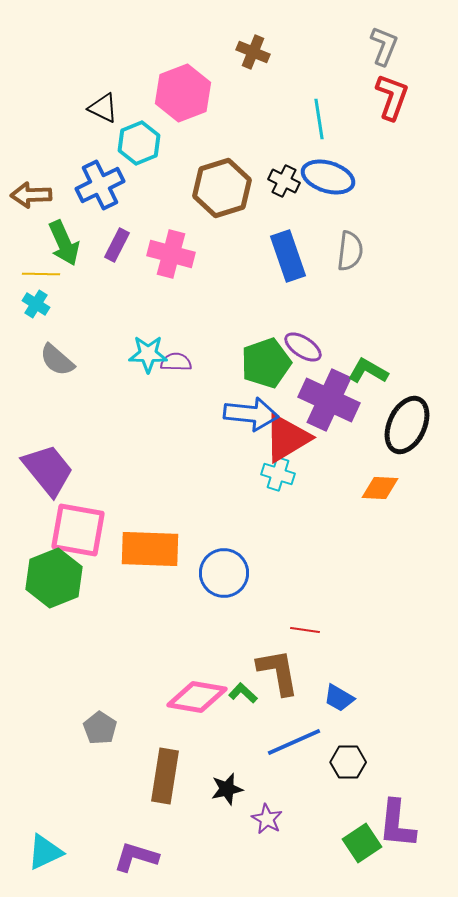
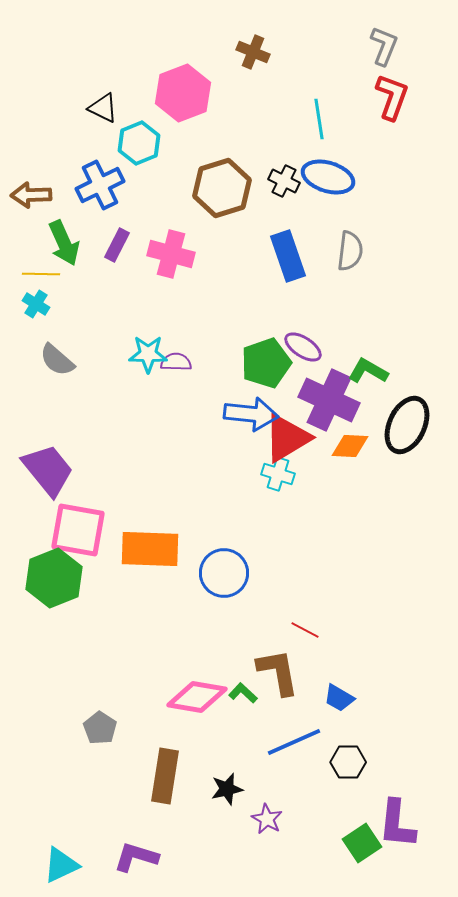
orange diamond at (380, 488): moved 30 px left, 42 px up
red line at (305, 630): rotated 20 degrees clockwise
cyan triangle at (45, 852): moved 16 px right, 13 px down
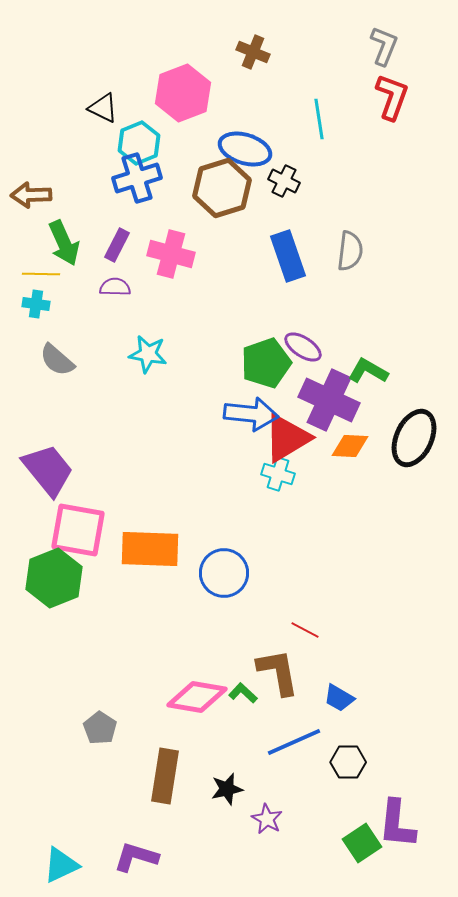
blue ellipse at (328, 177): moved 83 px left, 28 px up
blue cross at (100, 185): moved 37 px right, 7 px up; rotated 9 degrees clockwise
cyan cross at (36, 304): rotated 24 degrees counterclockwise
cyan star at (148, 354): rotated 9 degrees clockwise
purple semicircle at (176, 362): moved 61 px left, 75 px up
black ellipse at (407, 425): moved 7 px right, 13 px down
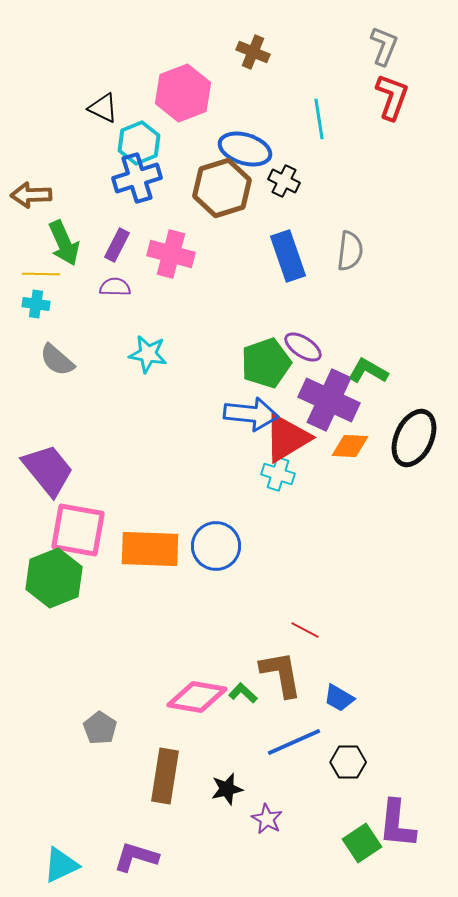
blue circle at (224, 573): moved 8 px left, 27 px up
brown L-shape at (278, 672): moved 3 px right, 2 px down
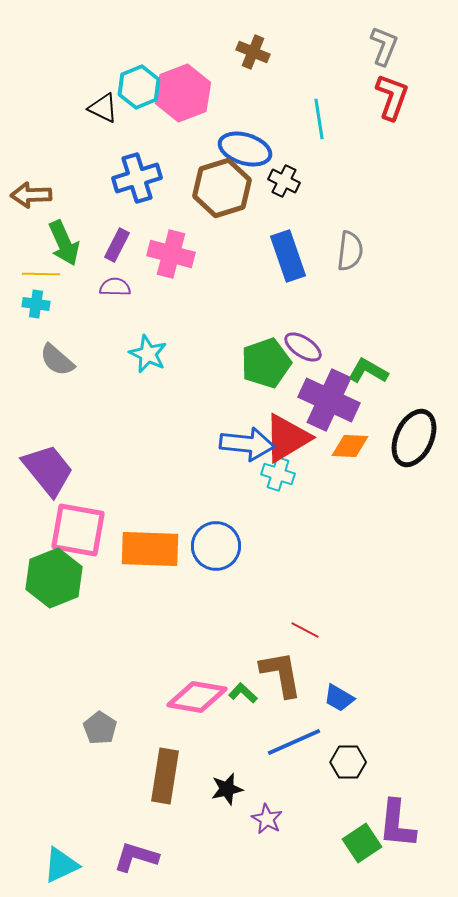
cyan hexagon at (139, 143): moved 56 px up
cyan star at (148, 354): rotated 15 degrees clockwise
blue arrow at (251, 414): moved 4 px left, 30 px down
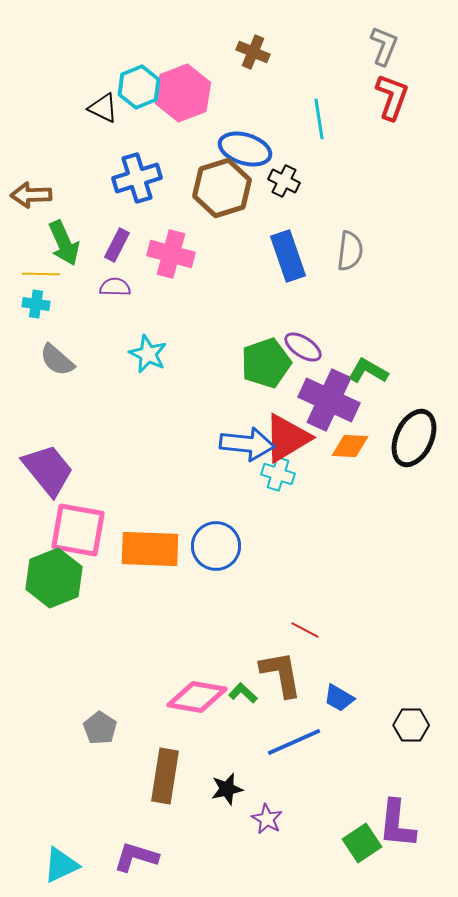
black hexagon at (348, 762): moved 63 px right, 37 px up
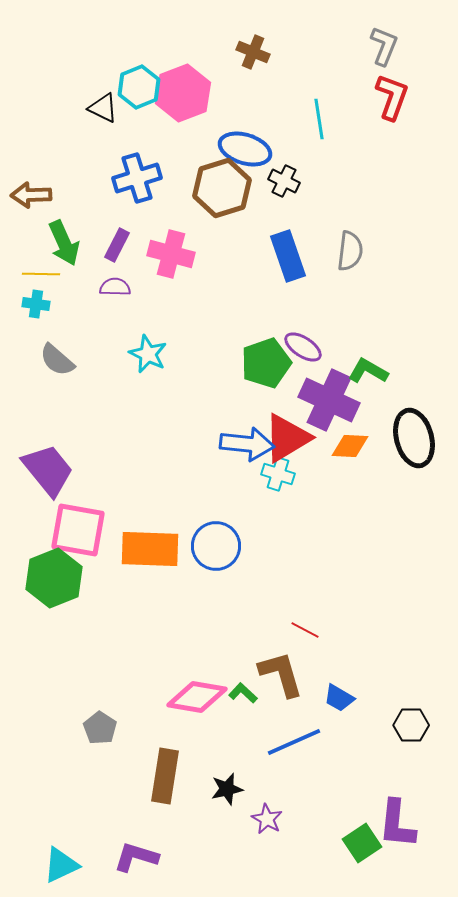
black ellipse at (414, 438): rotated 40 degrees counterclockwise
brown L-shape at (281, 674): rotated 6 degrees counterclockwise
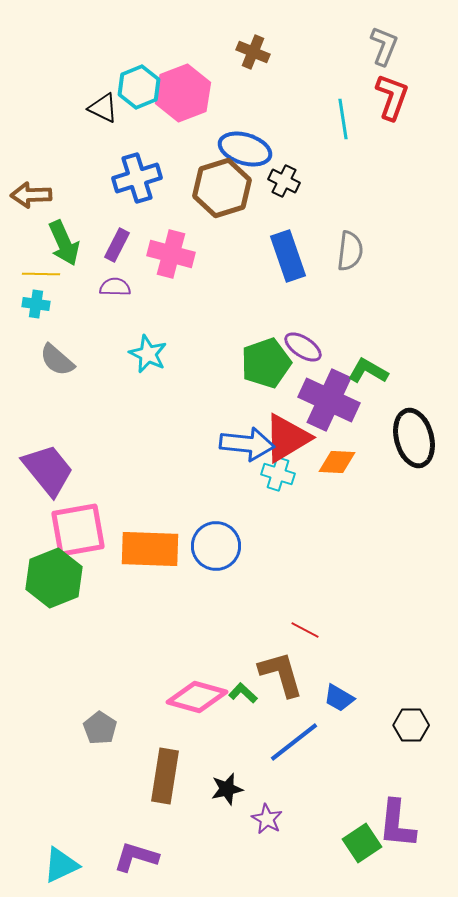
cyan line at (319, 119): moved 24 px right
orange diamond at (350, 446): moved 13 px left, 16 px down
pink square at (78, 530): rotated 20 degrees counterclockwise
pink diamond at (197, 697): rotated 6 degrees clockwise
blue line at (294, 742): rotated 14 degrees counterclockwise
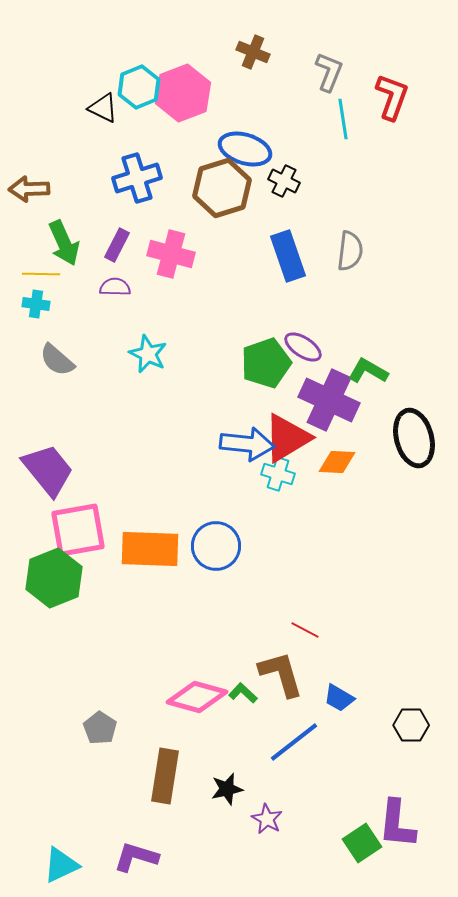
gray L-shape at (384, 46): moved 55 px left, 26 px down
brown arrow at (31, 195): moved 2 px left, 6 px up
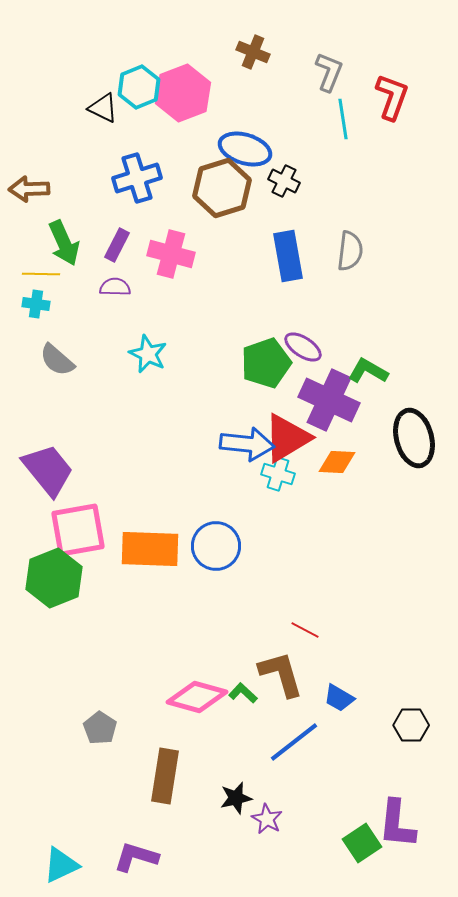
blue rectangle at (288, 256): rotated 9 degrees clockwise
black star at (227, 789): moved 9 px right, 9 px down
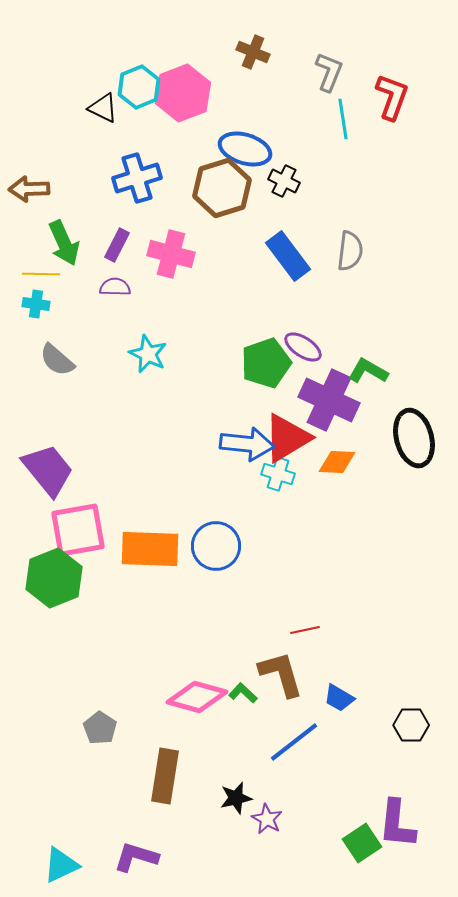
blue rectangle at (288, 256): rotated 27 degrees counterclockwise
red line at (305, 630): rotated 40 degrees counterclockwise
